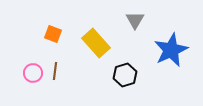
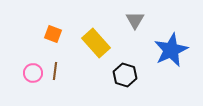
black hexagon: rotated 25 degrees counterclockwise
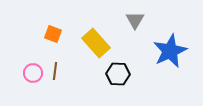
blue star: moved 1 px left, 1 px down
black hexagon: moved 7 px left, 1 px up; rotated 15 degrees counterclockwise
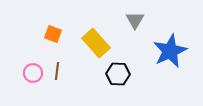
brown line: moved 2 px right
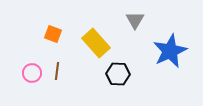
pink circle: moved 1 px left
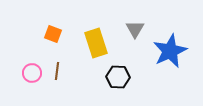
gray triangle: moved 9 px down
yellow rectangle: rotated 24 degrees clockwise
black hexagon: moved 3 px down
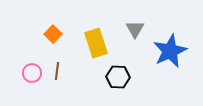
orange square: rotated 24 degrees clockwise
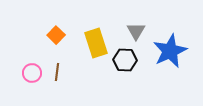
gray triangle: moved 1 px right, 2 px down
orange square: moved 3 px right, 1 px down
brown line: moved 1 px down
black hexagon: moved 7 px right, 17 px up
